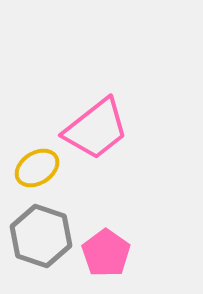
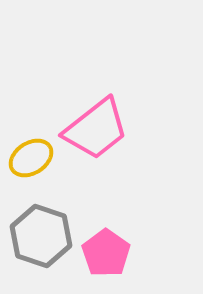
yellow ellipse: moved 6 px left, 10 px up
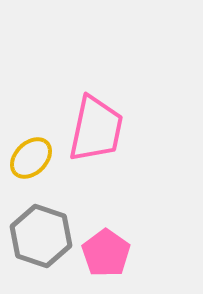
pink trapezoid: rotated 40 degrees counterclockwise
yellow ellipse: rotated 12 degrees counterclockwise
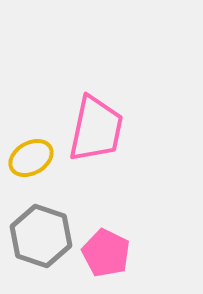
yellow ellipse: rotated 15 degrees clockwise
pink pentagon: rotated 9 degrees counterclockwise
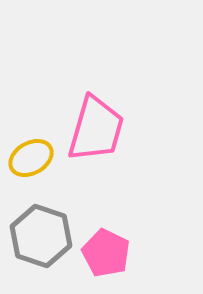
pink trapezoid: rotated 4 degrees clockwise
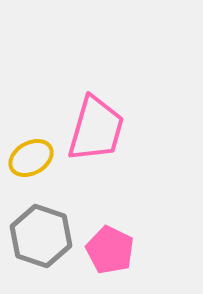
pink pentagon: moved 4 px right, 3 px up
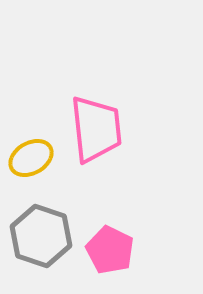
pink trapezoid: rotated 22 degrees counterclockwise
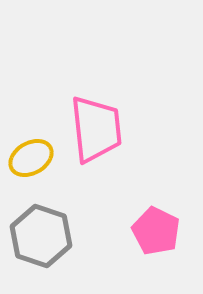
pink pentagon: moved 46 px right, 19 px up
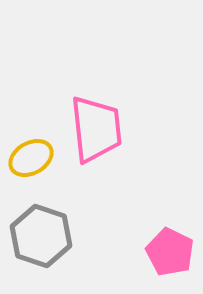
pink pentagon: moved 14 px right, 21 px down
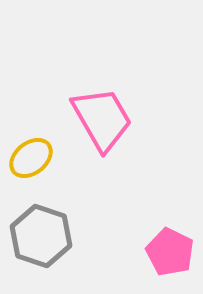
pink trapezoid: moved 6 px right, 10 px up; rotated 24 degrees counterclockwise
yellow ellipse: rotated 9 degrees counterclockwise
